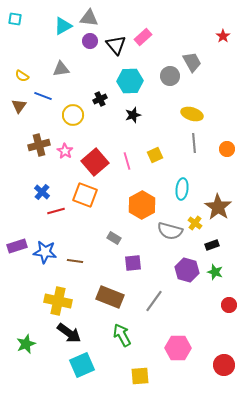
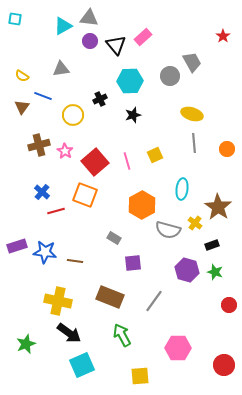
brown triangle at (19, 106): moved 3 px right, 1 px down
gray semicircle at (170, 231): moved 2 px left, 1 px up
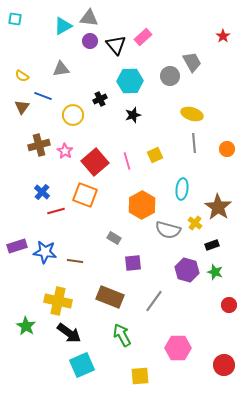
green star at (26, 344): moved 18 px up; rotated 18 degrees counterclockwise
